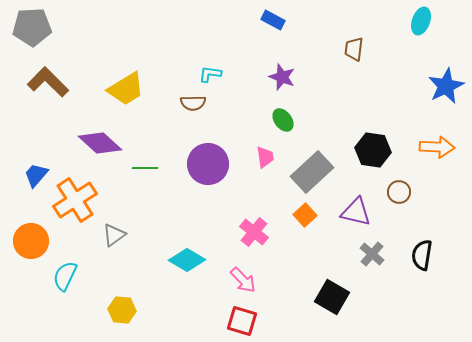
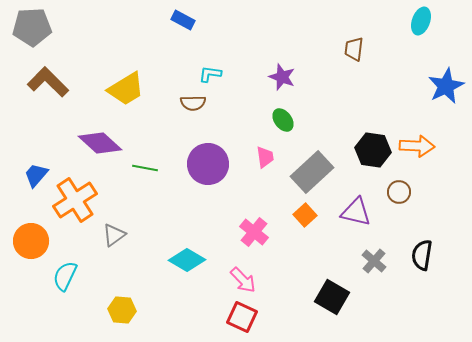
blue rectangle: moved 90 px left
orange arrow: moved 20 px left, 1 px up
green line: rotated 10 degrees clockwise
gray cross: moved 2 px right, 7 px down
red square: moved 4 px up; rotated 8 degrees clockwise
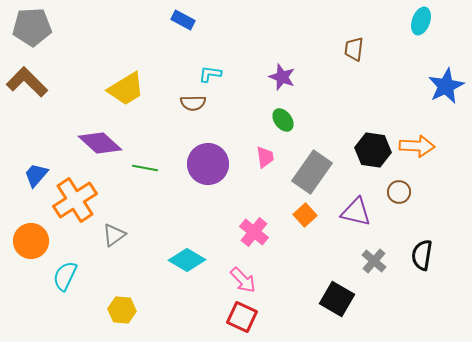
brown L-shape: moved 21 px left
gray rectangle: rotated 12 degrees counterclockwise
black square: moved 5 px right, 2 px down
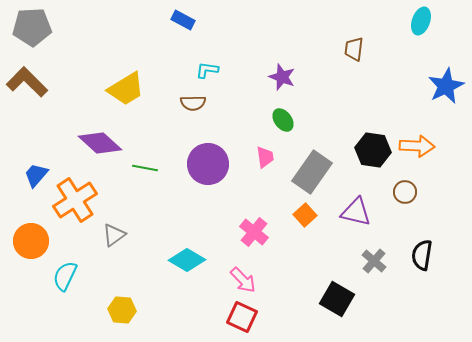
cyan L-shape: moved 3 px left, 4 px up
brown circle: moved 6 px right
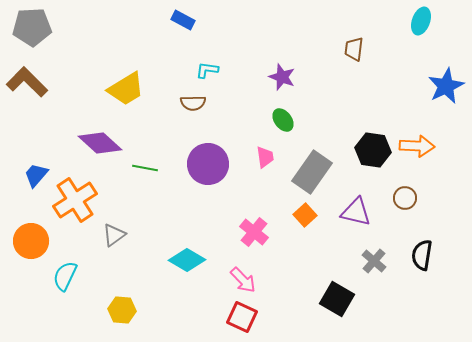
brown circle: moved 6 px down
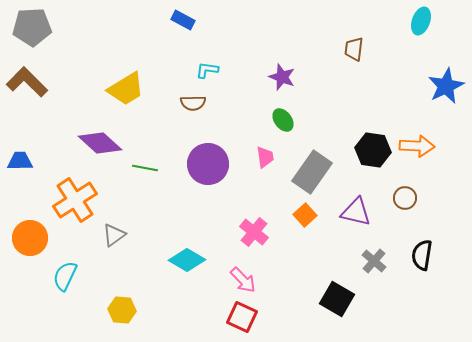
blue trapezoid: moved 16 px left, 14 px up; rotated 48 degrees clockwise
orange circle: moved 1 px left, 3 px up
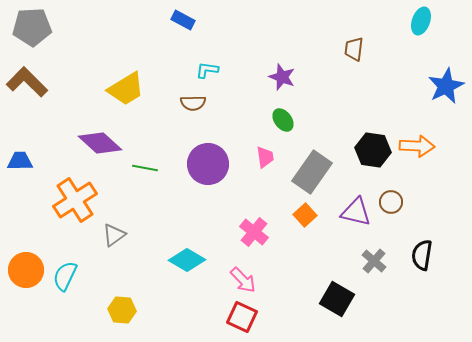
brown circle: moved 14 px left, 4 px down
orange circle: moved 4 px left, 32 px down
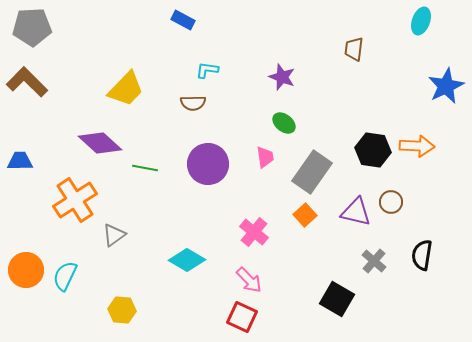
yellow trapezoid: rotated 15 degrees counterclockwise
green ellipse: moved 1 px right, 3 px down; rotated 15 degrees counterclockwise
pink arrow: moved 6 px right
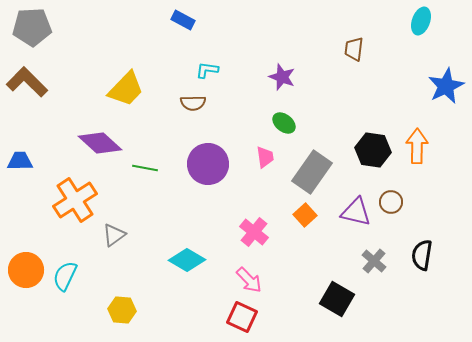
orange arrow: rotated 92 degrees counterclockwise
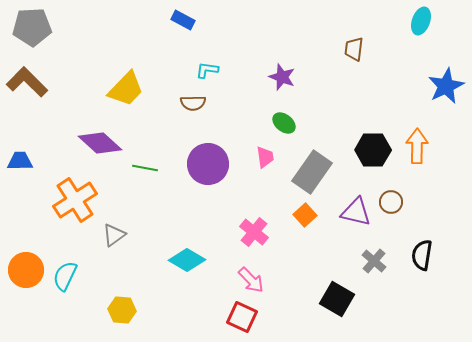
black hexagon: rotated 8 degrees counterclockwise
pink arrow: moved 2 px right
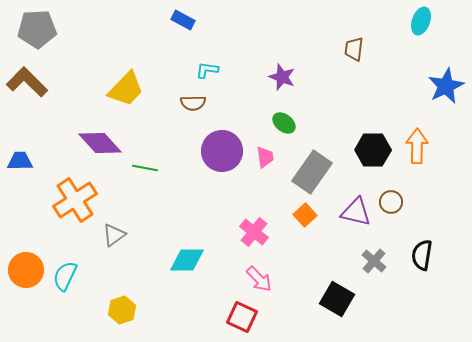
gray pentagon: moved 5 px right, 2 px down
purple diamond: rotated 6 degrees clockwise
purple circle: moved 14 px right, 13 px up
cyan diamond: rotated 30 degrees counterclockwise
pink arrow: moved 8 px right, 1 px up
yellow hexagon: rotated 24 degrees counterclockwise
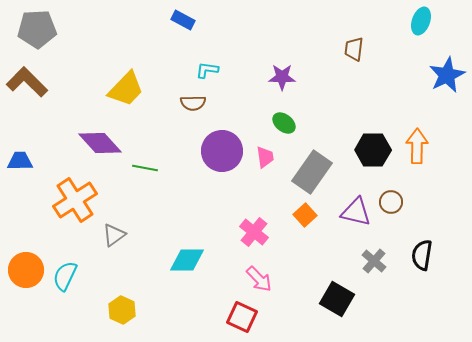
purple star: rotated 20 degrees counterclockwise
blue star: moved 1 px right, 11 px up
yellow hexagon: rotated 16 degrees counterclockwise
